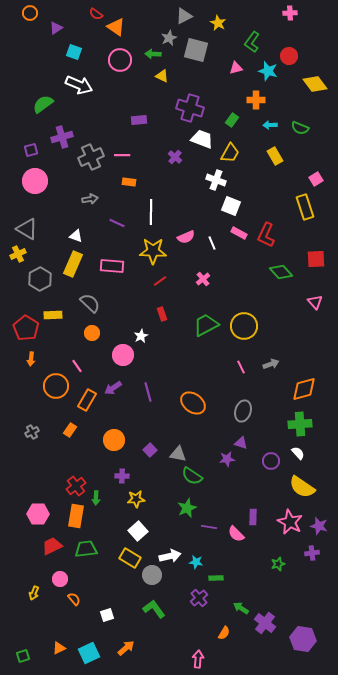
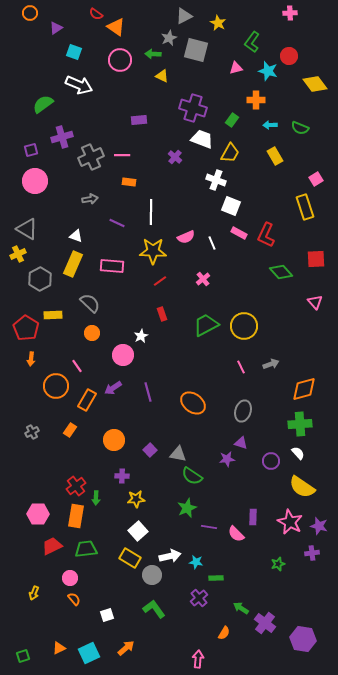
purple cross at (190, 108): moved 3 px right
pink circle at (60, 579): moved 10 px right, 1 px up
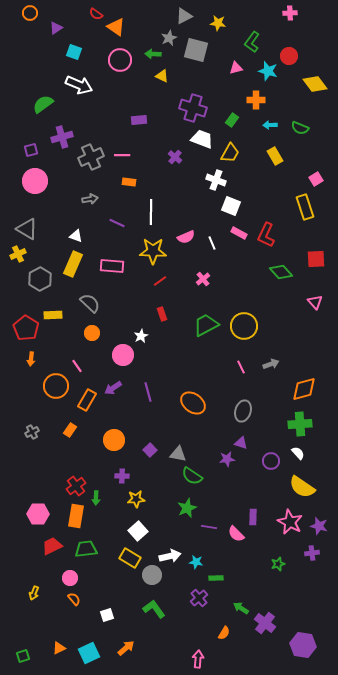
yellow star at (218, 23): rotated 21 degrees counterclockwise
purple hexagon at (303, 639): moved 6 px down
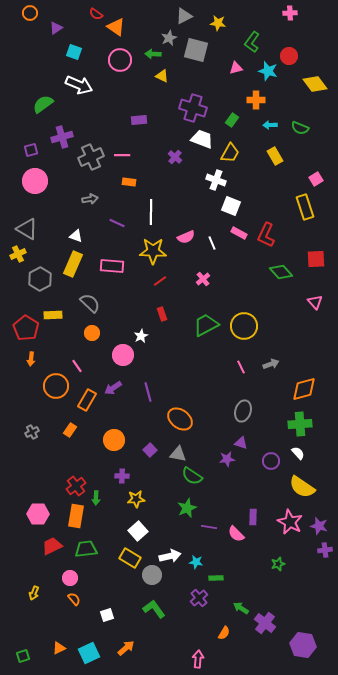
orange ellipse at (193, 403): moved 13 px left, 16 px down
purple cross at (312, 553): moved 13 px right, 3 px up
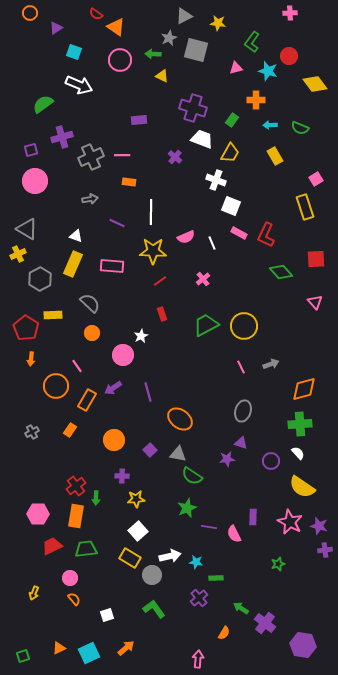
pink semicircle at (236, 534): moved 2 px left; rotated 18 degrees clockwise
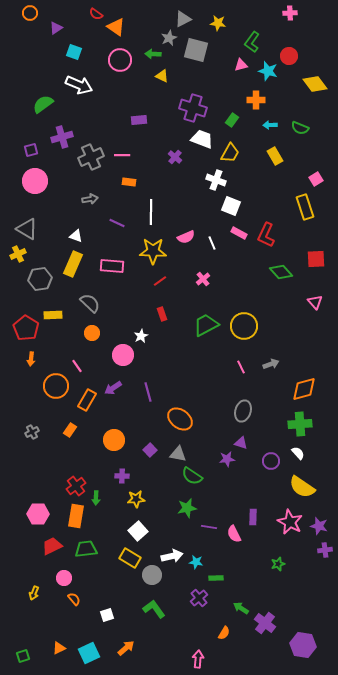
gray triangle at (184, 16): moved 1 px left, 3 px down
pink triangle at (236, 68): moved 5 px right, 3 px up
gray hexagon at (40, 279): rotated 20 degrees clockwise
green star at (187, 508): rotated 12 degrees clockwise
white arrow at (170, 556): moved 2 px right
pink circle at (70, 578): moved 6 px left
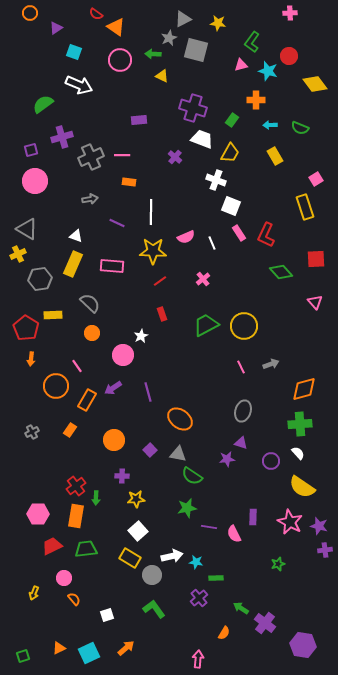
pink rectangle at (239, 233): rotated 28 degrees clockwise
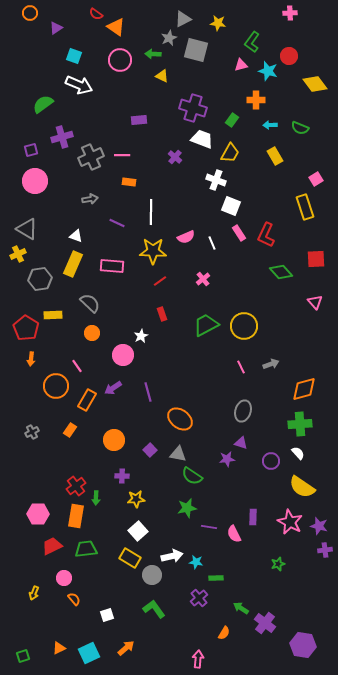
cyan square at (74, 52): moved 4 px down
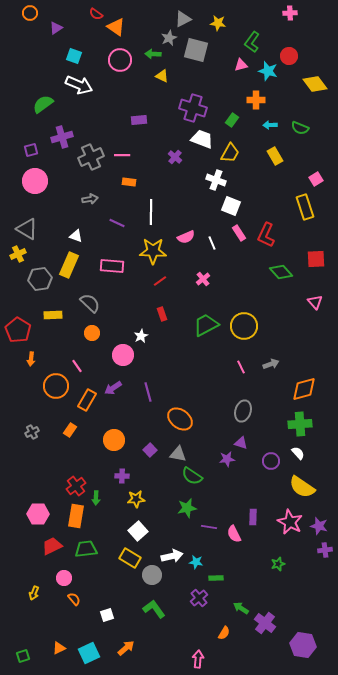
yellow rectangle at (73, 264): moved 4 px left, 1 px down
red pentagon at (26, 328): moved 8 px left, 2 px down
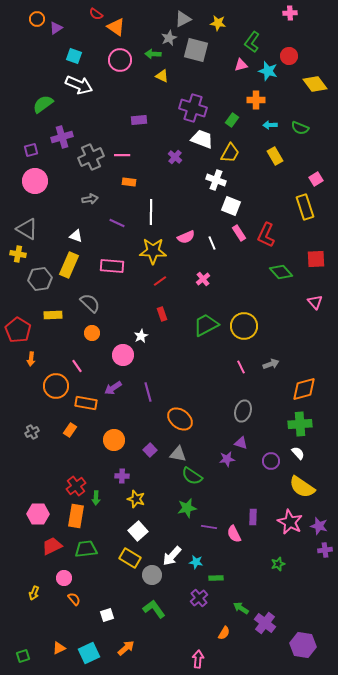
orange circle at (30, 13): moved 7 px right, 6 px down
yellow cross at (18, 254): rotated 35 degrees clockwise
orange rectangle at (87, 400): moved 1 px left, 3 px down; rotated 70 degrees clockwise
yellow star at (136, 499): rotated 24 degrees clockwise
white arrow at (172, 556): rotated 145 degrees clockwise
